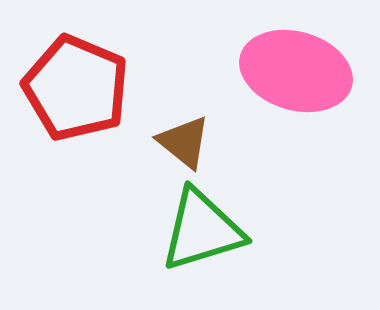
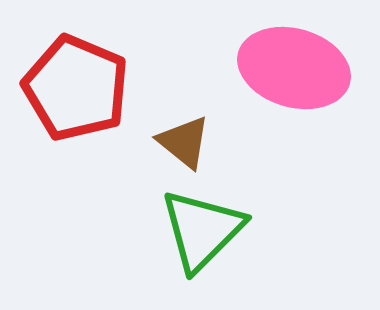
pink ellipse: moved 2 px left, 3 px up
green triangle: rotated 28 degrees counterclockwise
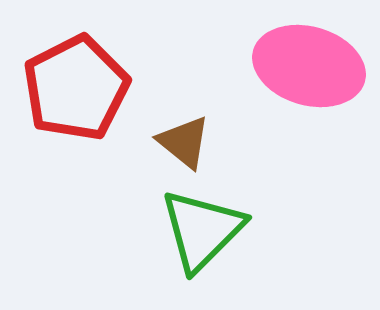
pink ellipse: moved 15 px right, 2 px up
red pentagon: rotated 22 degrees clockwise
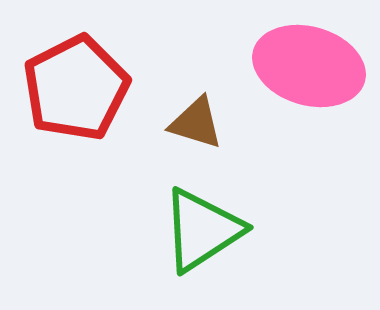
brown triangle: moved 12 px right, 19 px up; rotated 22 degrees counterclockwise
green triangle: rotated 12 degrees clockwise
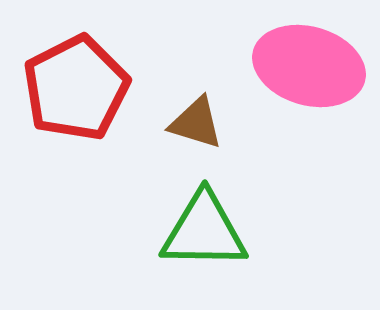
green triangle: moved 2 px right, 1 px down; rotated 34 degrees clockwise
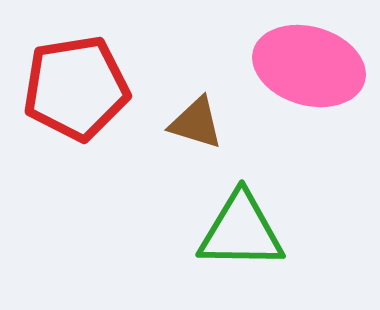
red pentagon: rotated 18 degrees clockwise
green triangle: moved 37 px right
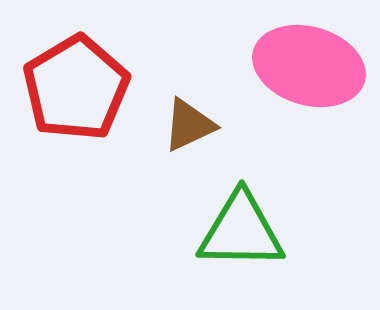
red pentagon: rotated 22 degrees counterclockwise
brown triangle: moved 7 px left, 2 px down; rotated 42 degrees counterclockwise
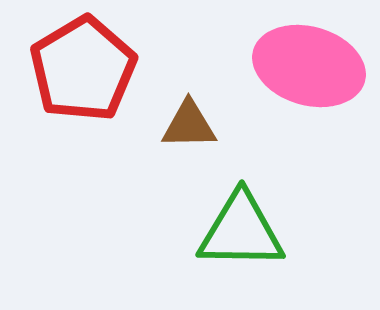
red pentagon: moved 7 px right, 19 px up
brown triangle: rotated 24 degrees clockwise
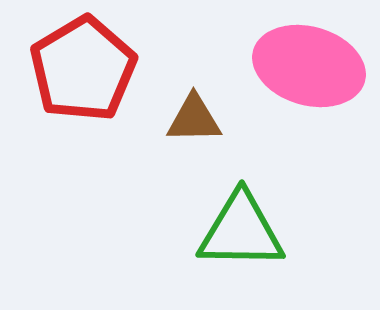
brown triangle: moved 5 px right, 6 px up
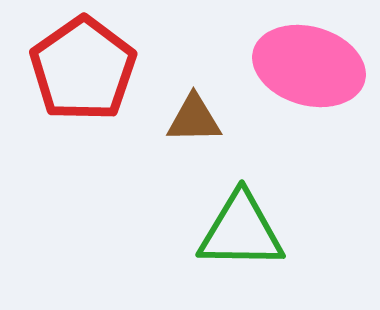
red pentagon: rotated 4 degrees counterclockwise
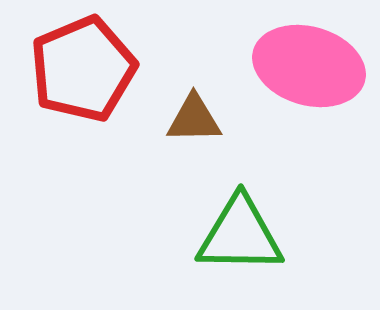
red pentagon: rotated 12 degrees clockwise
green triangle: moved 1 px left, 4 px down
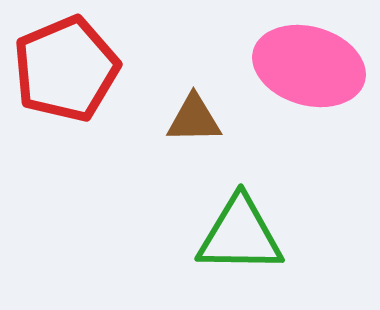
red pentagon: moved 17 px left
